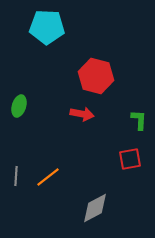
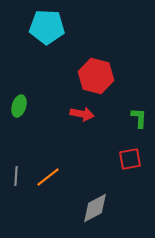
green L-shape: moved 2 px up
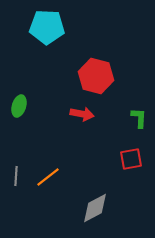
red square: moved 1 px right
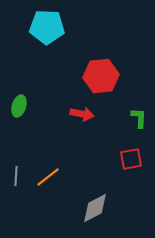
red hexagon: moved 5 px right; rotated 20 degrees counterclockwise
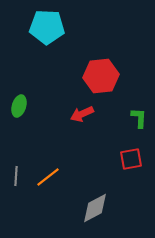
red arrow: rotated 145 degrees clockwise
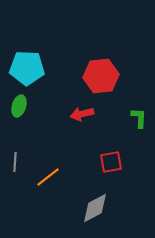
cyan pentagon: moved 20 px left, 41 px down
red arrow: rotated 10 degrees clockwise
red square: moved 20 px left, 3 px down
gray line: moved 1 px left, 14 px up
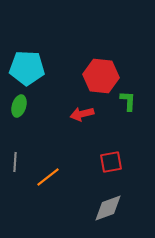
red hexagon: rotated 12 degrees clockwise
green L-shape: moved 11 px left, 17 px up
gray diamond: moved 13 px right; rotated 8 degrees clockwise
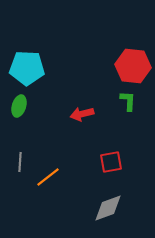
red hexagon: moved 32 px right, 10 px up
gray line: moved 5 px right
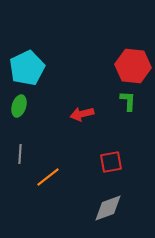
cyan pentagon: rotated 28 degrees counterclockwise
gray line: moved 8 px up
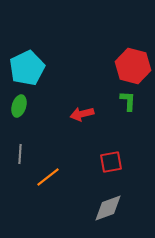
red hexagon: rotated 8 degrees clockwise
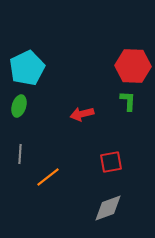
red hexagon: rotated 12 degrees counterclockwise
